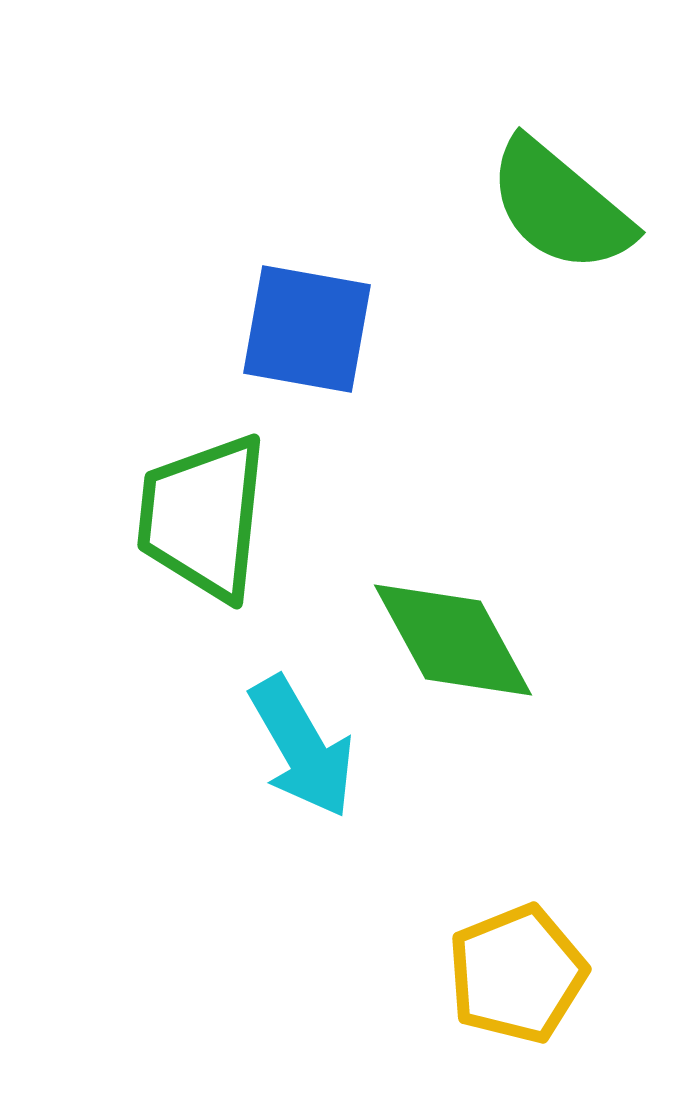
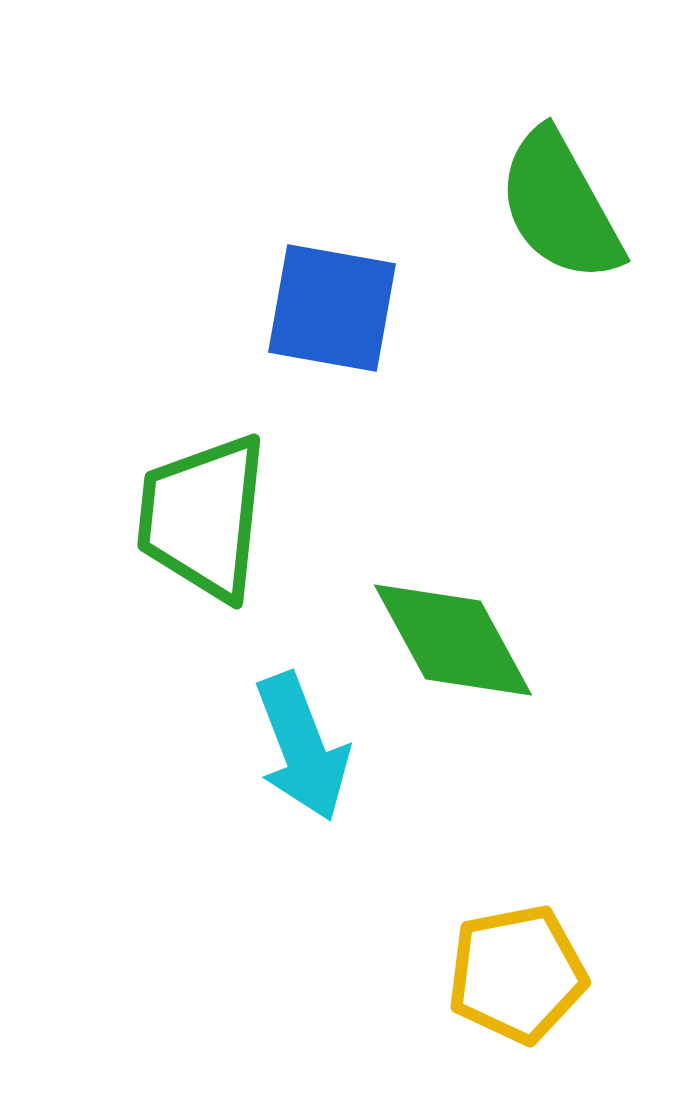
green semicircle: rotated 21 degrees clockwise
blue square: moved 25 px right, 21 px up
cyan arrow: rotated 9 degrees clockwise
yellow pentagon: rotated 11 degrees clockwise
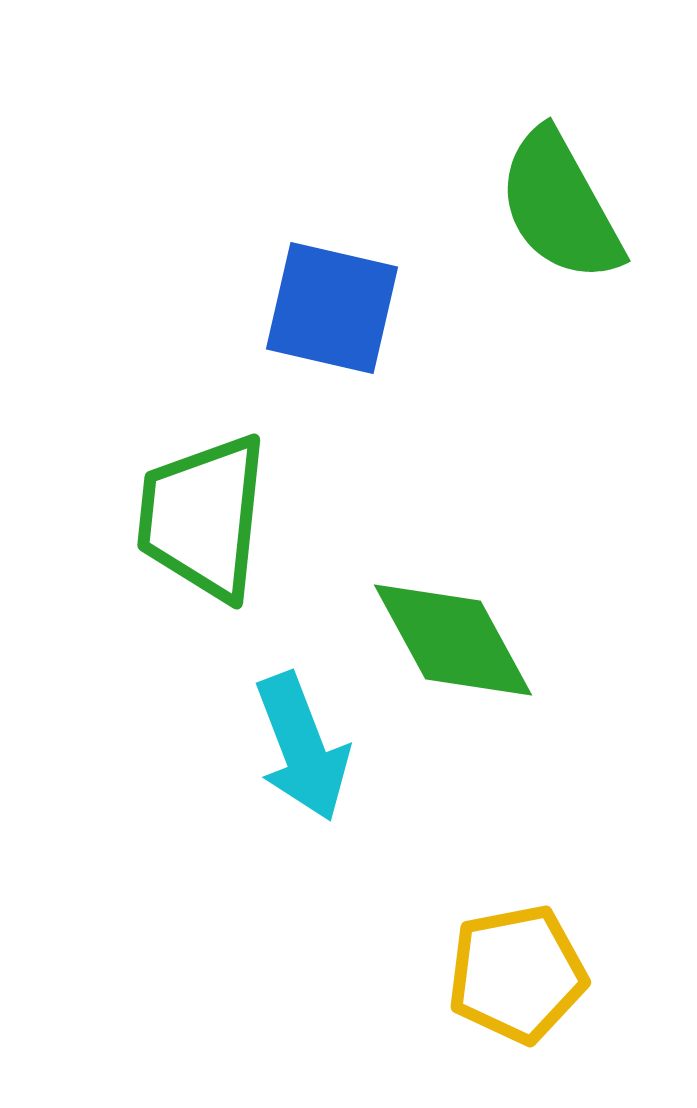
blue square: rotated 3 degrees clockwise
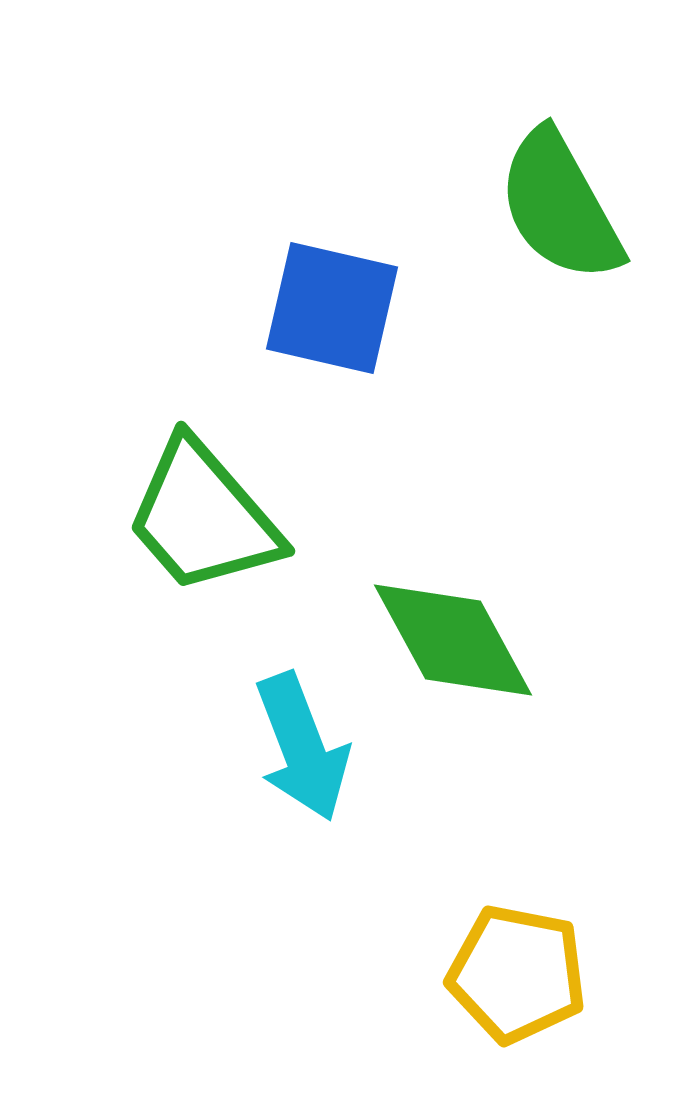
green trapezoid: rotated 47 degrees counterclockwise
yellow pentagon: rotated 22 degrees clockwise
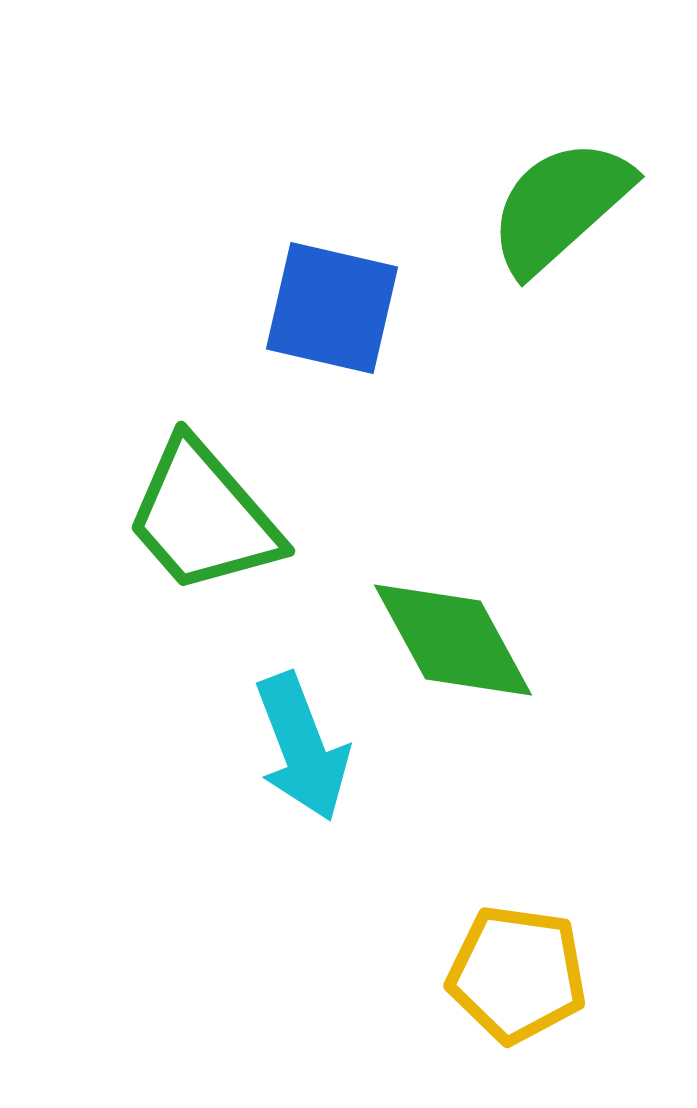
green semicircle: rotated 77 degrees clockwise
yellow pentagon: rotated 3 degrees counterclockwise
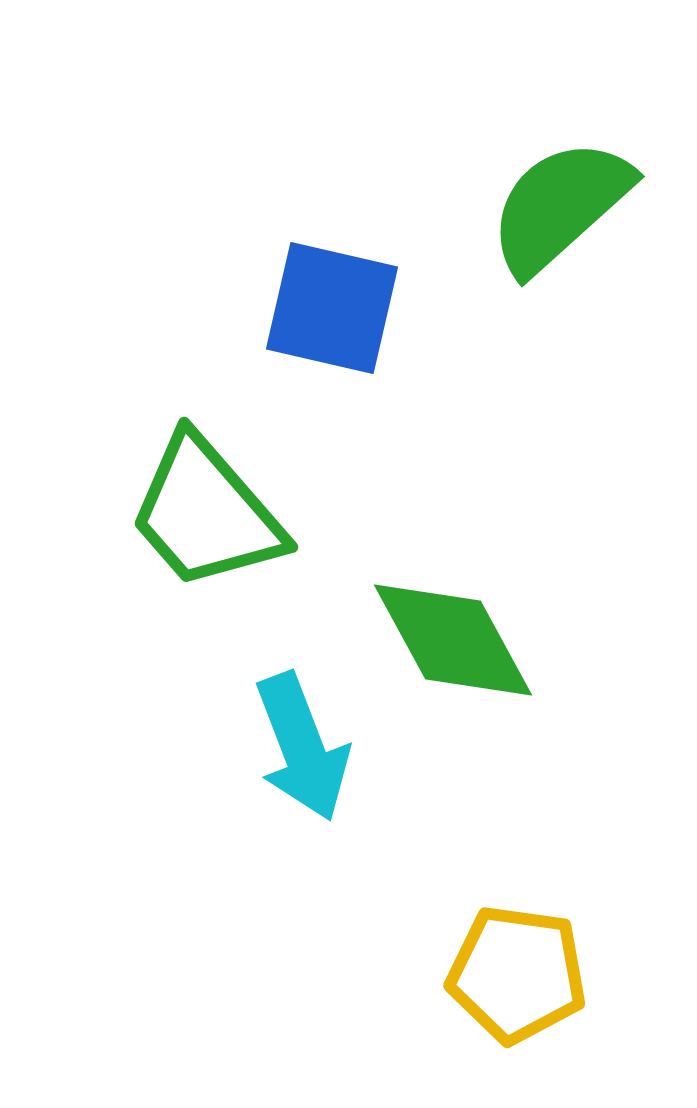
green trapezoid: moved 3 px right, 4 px up
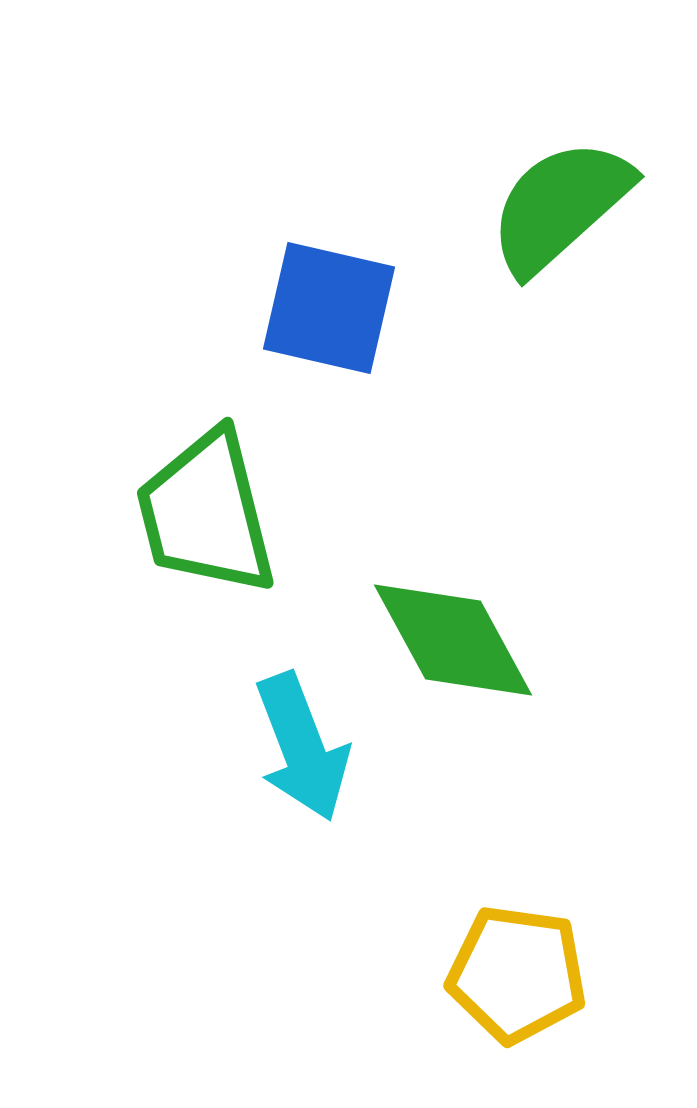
blue square: moved 3 px left
green trapezoid: rotated 27 degrees clockwise
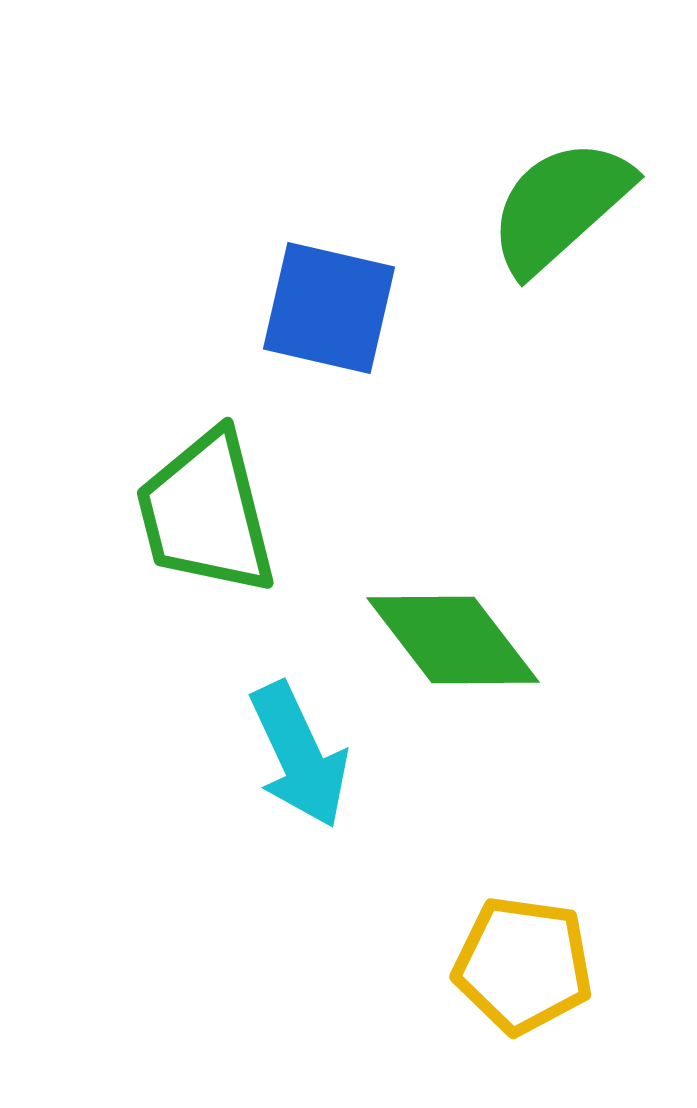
green diamond: rotated 9 degrees counterclockwise
cyan arrow: moved 3 px left, 8 px down; rotated 4 degrees counterclockwise
yellow pentagon: moved 6 px right, 9 px up
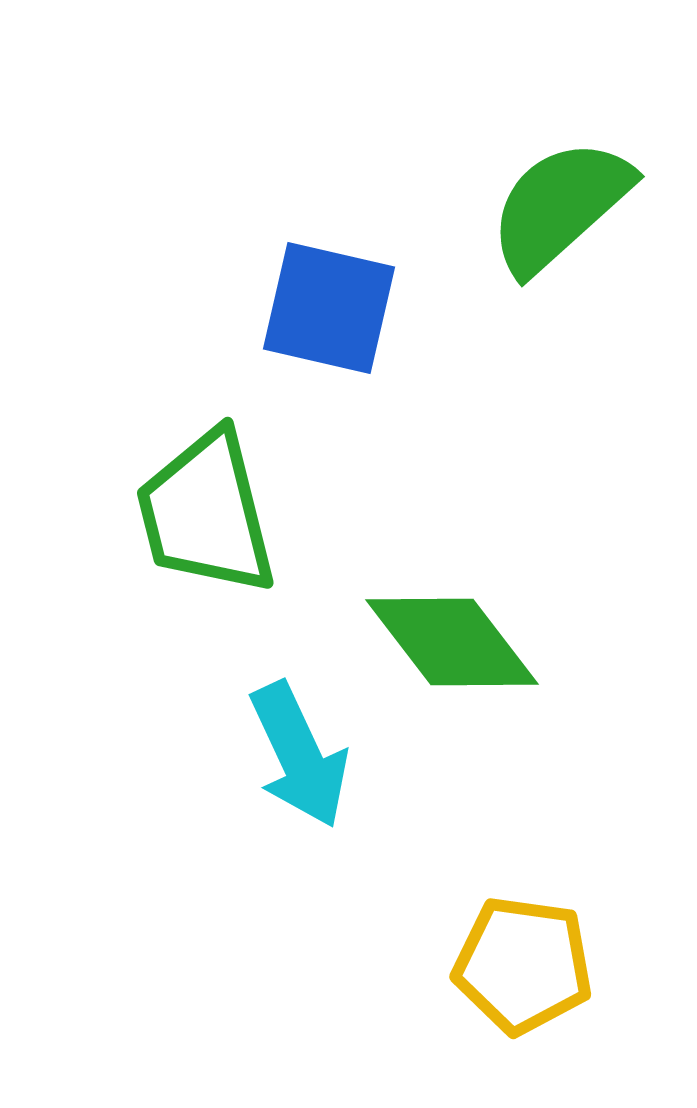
green diamond: moved 1 px left, 2 px down
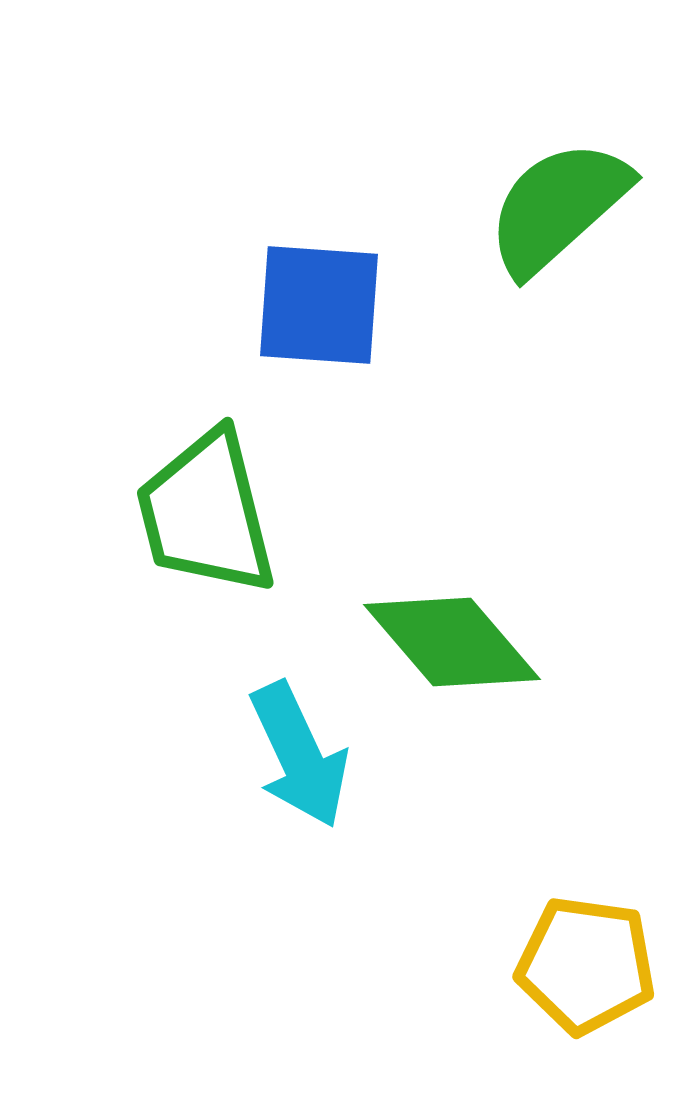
green semicircle: moved 2 px left, 1 px down
blue square: moved 10 px left, 3 px up; rotated 9 degrees counterclockwise
green diamond: rotated 3 degrees counterclockwise
yellow pentagon: moved 63 px right
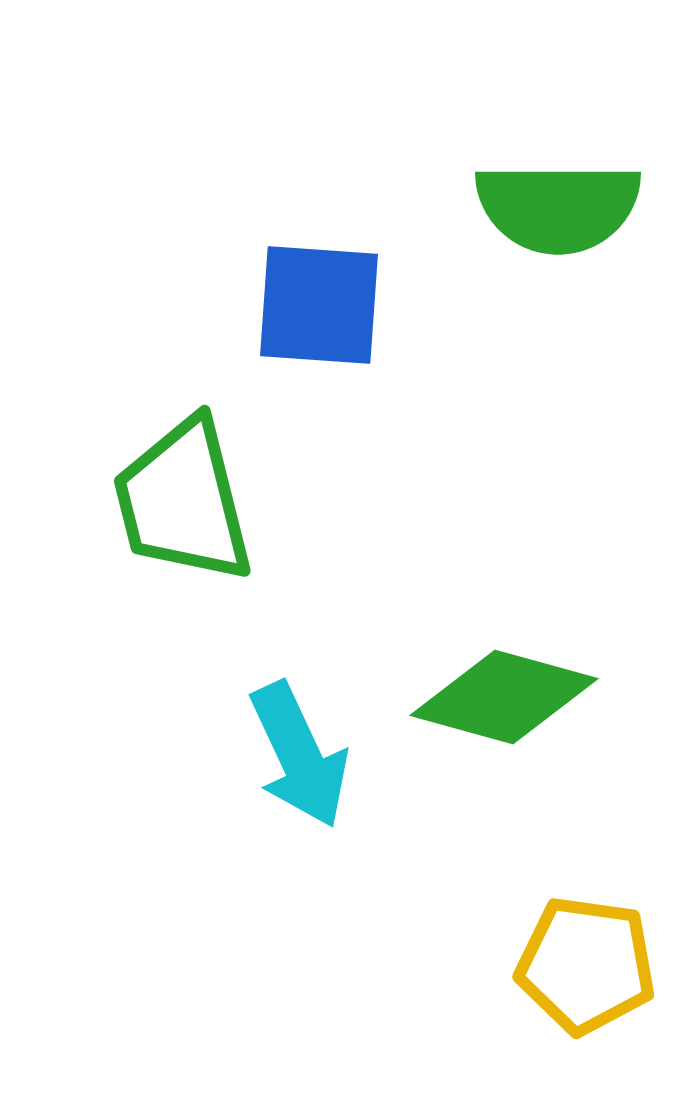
green semicircle: rotated 138 degrees counterclockwise
green trapezoid: moved 23 px left, 12 px up
green diamond: moved 52 px right, 55 px down; rotated 34 degrees counterclockwise
